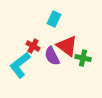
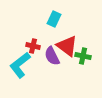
red cross: rotated 16 degrees counterclockwise
green cross: moved 2 px up
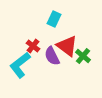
red cross: rotated 24 degrees clockwise
green cross: rotated 28 degrees clockwise
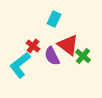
red triangle: moved 1 px right, 1 px up
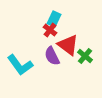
red cross: moved 17 px right, 16 px up
green cross: moved 2 px right
cyan L-shape: rotated 88 degrees counterclockwise
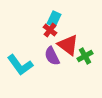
green cross: rotated 21 degrees clockwise
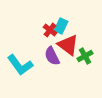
cyan rectangle: moved 7 px right, 7 px down
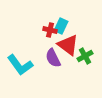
red cross: rotated 24 degrees counterclockwise
purple semicircle: moved 1 px right, 2 px down
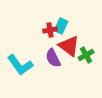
red cross: rotated 24 degrees counterclockwise
red triangle: moved 1 px right, 1 px down
green cross: moved 1 px right, 1 px up
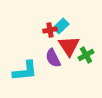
cyan rectangle: rotated 21 degrees clockwise
red triangle: rotated 20 degrees clockwise
cyan L-shape: moved 5 px right, 6 px down; rotated 60 degrees counterclockwise
